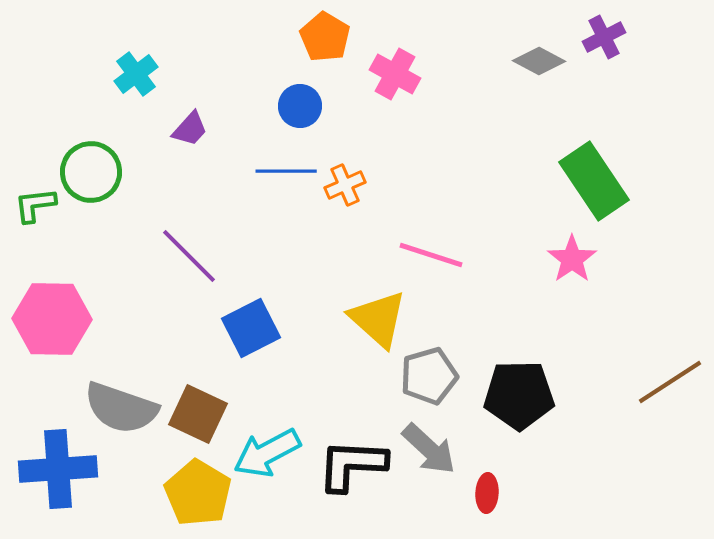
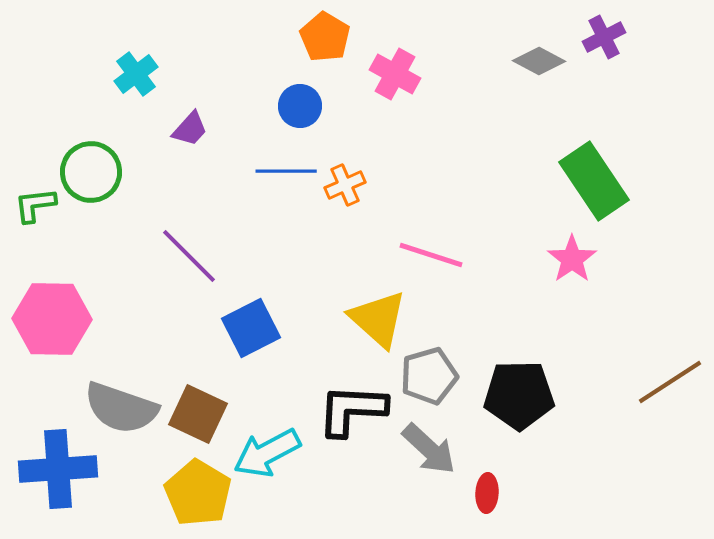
black L-shape: moved 55 px up
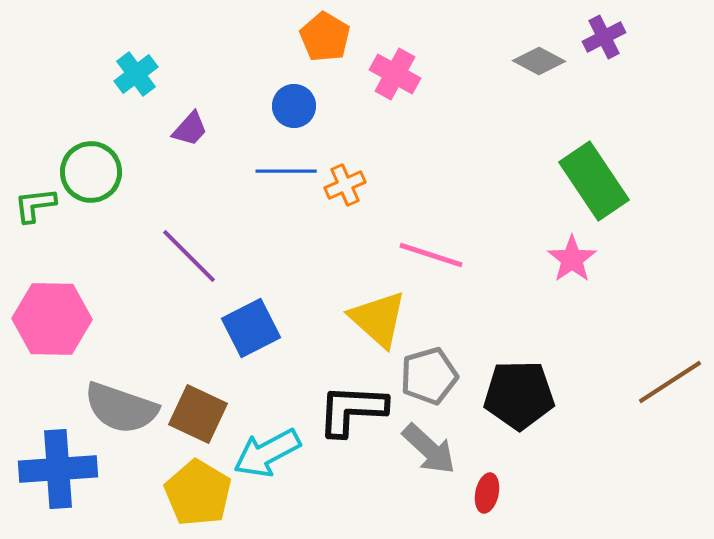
blue circle: moved 6 px left
red ellipse: rotated 9 degrees clockwise
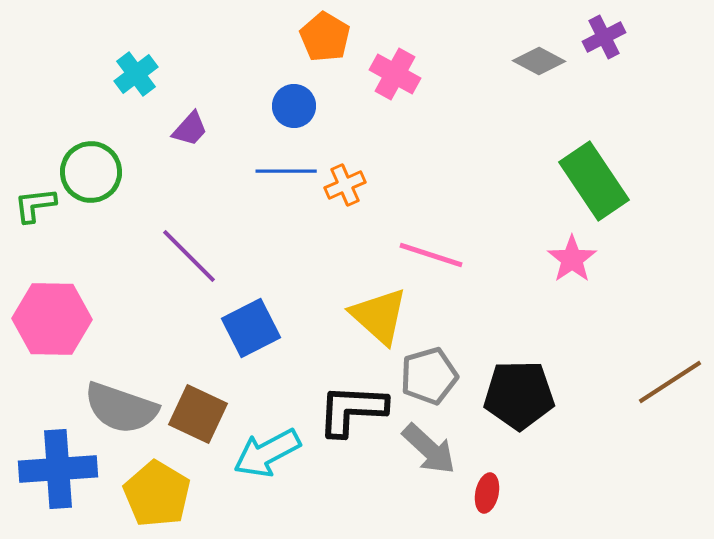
yellow triangle: moved 1 px right, 3 px up
yellow pentagon: moved 41 px left, 1 px down
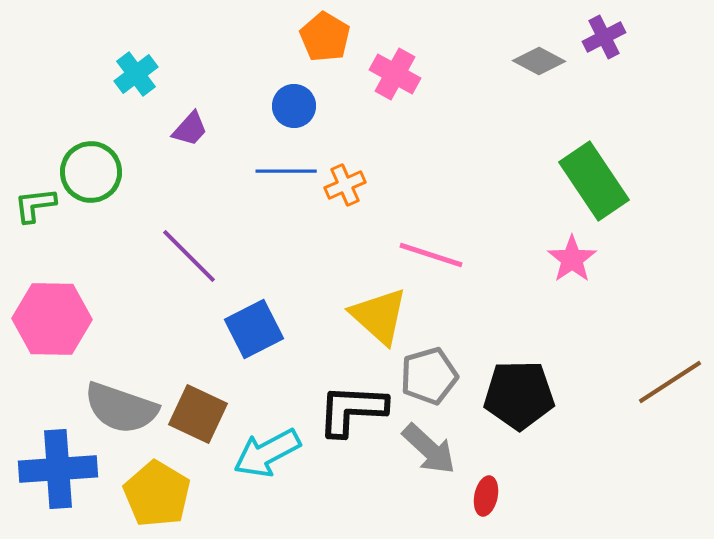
blue square: moved 3 px right, 1 px down
red ellipse: moved 1 px left, 3 px down
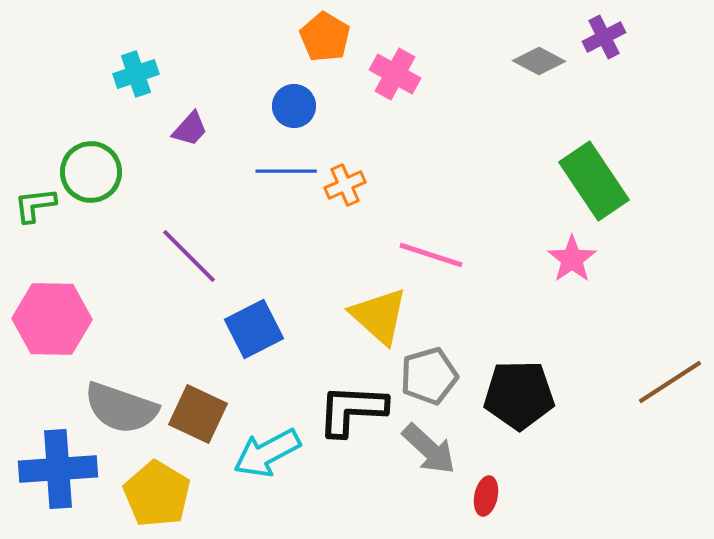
cyan cross: rotated 18 degrees clockwise
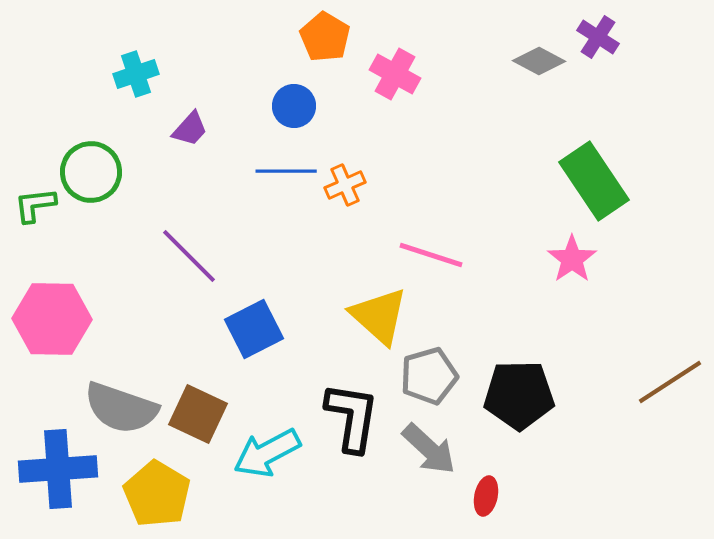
purple cross: moved 6 px left; rotated 30 degrees counterclockwise
black L-shape: moved 7 px down; rotated 96 degrees clockwise
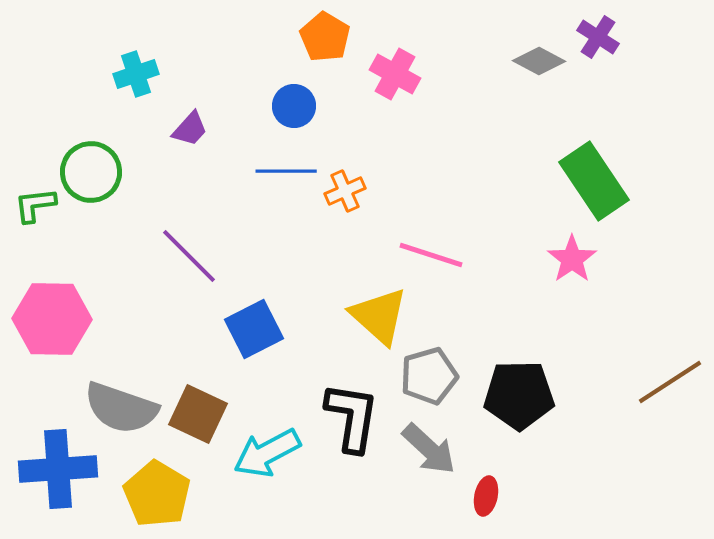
orange cross: moved 6 px down
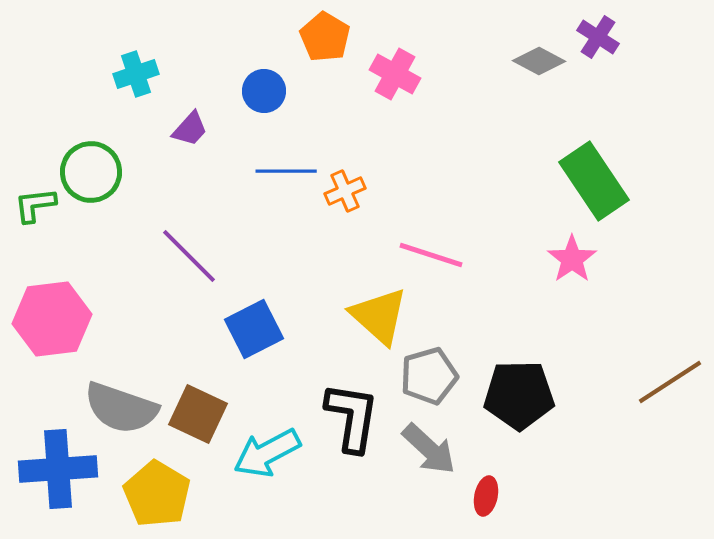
blue circle: moved 30 px left, 15 px up
pink hexagon: rotated 8 degrees counterclockwise
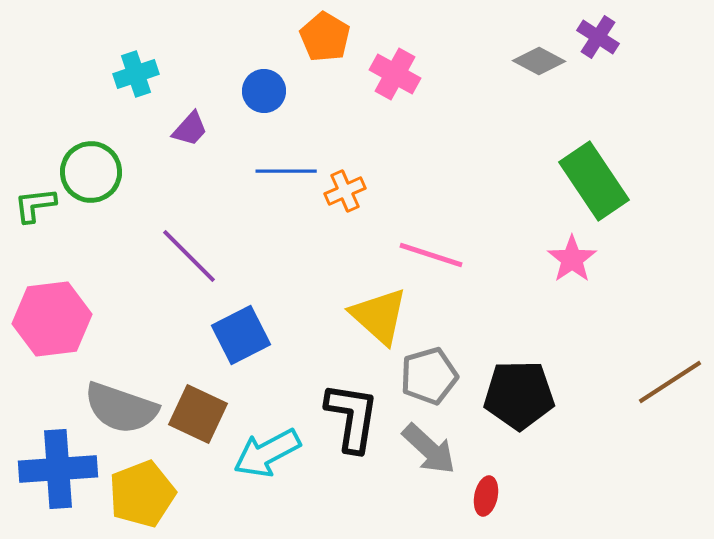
blue square: moved 13 px left, 6 px down
yellow pentagon: moved 15 px left; rotated 20 degrees clockwise
